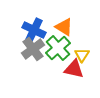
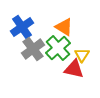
blue cross: moved 12 px left, 3 px up; rotated 30 degrees clockwise
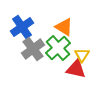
red triangle: moved 2 px right
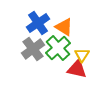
blue cross: moved 16 px right, 4 px up
red triangle: moved 1 px right
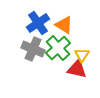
orange triangle: moved 2 px up
gray cross: rotated 30 degrees counterclockwise
